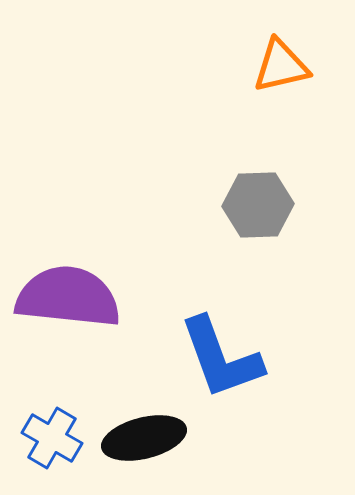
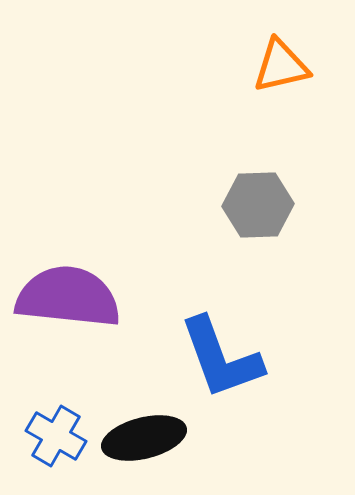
blue cross: moved 4 px right, 2 px up
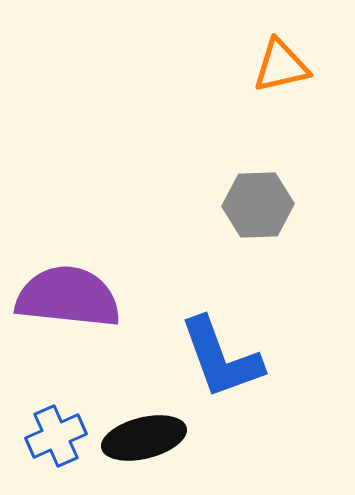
blue cross: rotated 36 degrees clockwise
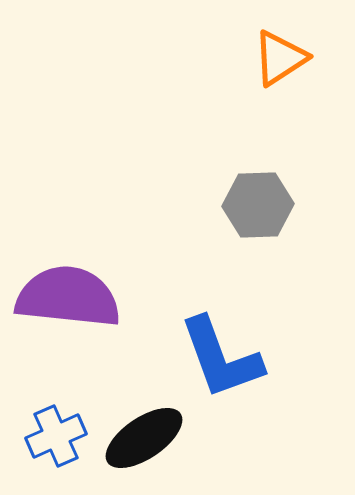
orange triangle: moved 1 px left, 8 px up; rotated 20 degrees counterclockwise
black ellipse: rotated 20 degrees counterclockwise
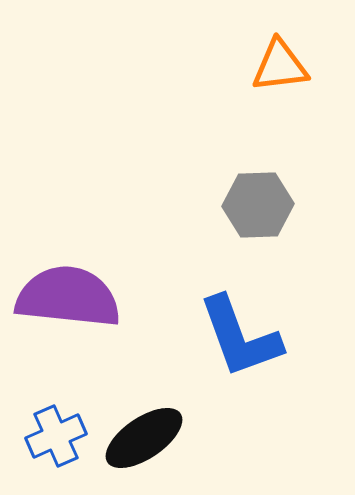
orange triangle: moved 8 px down; rotated 26 degrees clockwise
blue L-shape: moved 19 px right, 21 px up
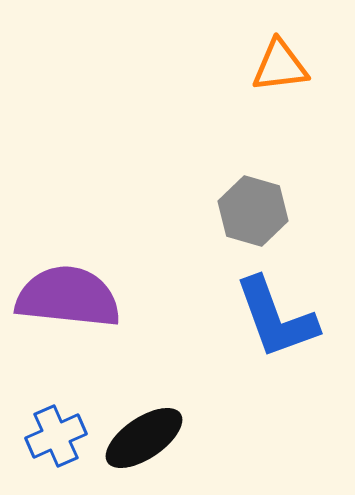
gray hexagon: moved 5 px left, 6 px down; rotated 18 degrees clockwise
blue L-shape: moved 36 px right, 19 px up
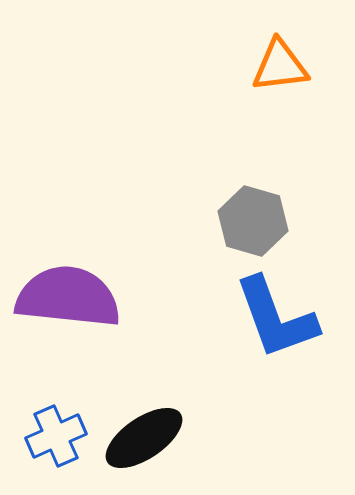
gray hexagon: moved 10 px down
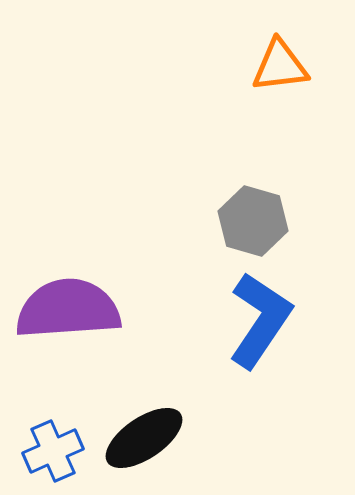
purple semicircle: moved 12 px down; rotated 10 degrees counterclockwise
blue L-shape: moved 16 px left, 2 px down; rotated 126 degrees counterclockwise
blue cross: moved 3 px left, 15 px down
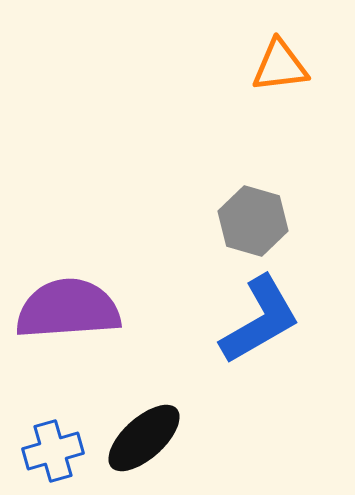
blue L-shape: rotated 26 degrees clockwise
black ellipse: rotated 8 degrees counterclockwise
blue cross: rotated 8 degrees clockwise
